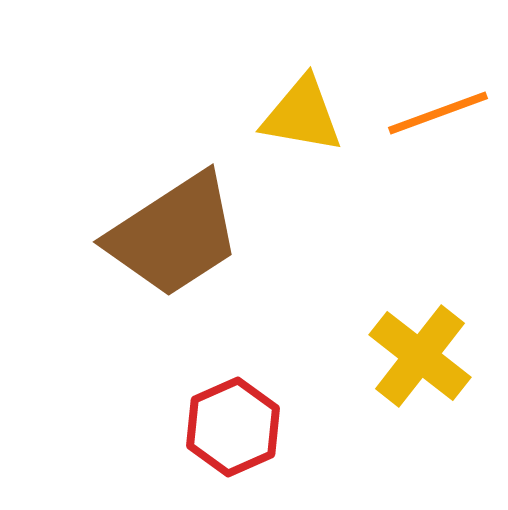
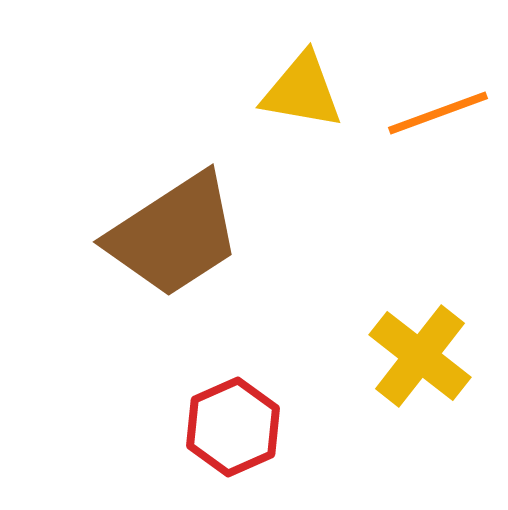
yellow triangle: moved 24 px up
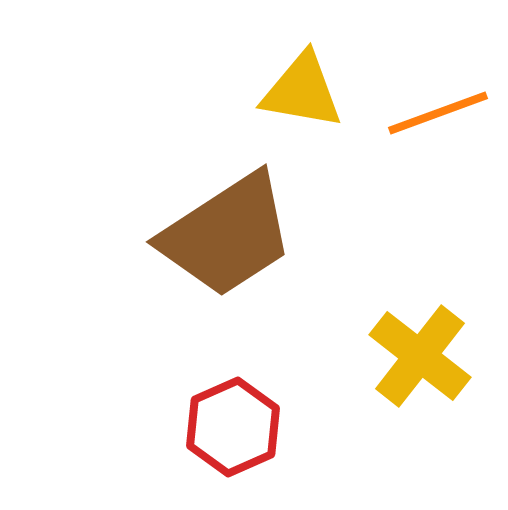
brown trapezoid: moved 53 px right
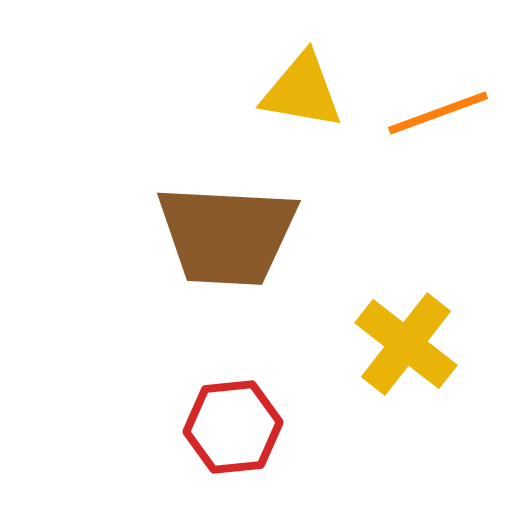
brown trapezoid: rotated 36 degrees clockwise
yellow cross: moved 14 px left, 12 px up
red hexagon: rotated 18 degrees clockwise
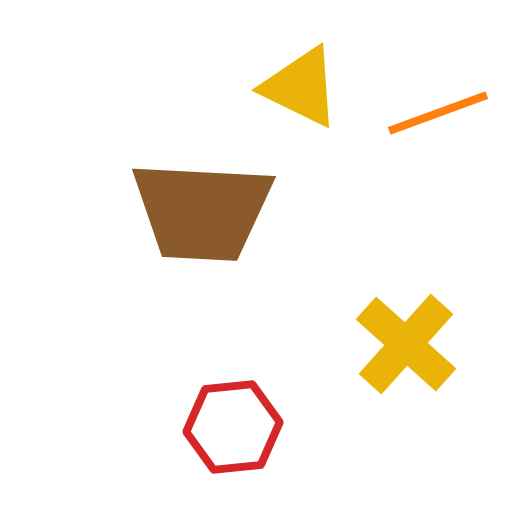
yellow triangle: moved 1 px left, 4 px up; rotated 16 degrees clockwise
brown trapezoid: moved 25 px left, 24 px up
yellow cross: rotated 4 degrees clockwise
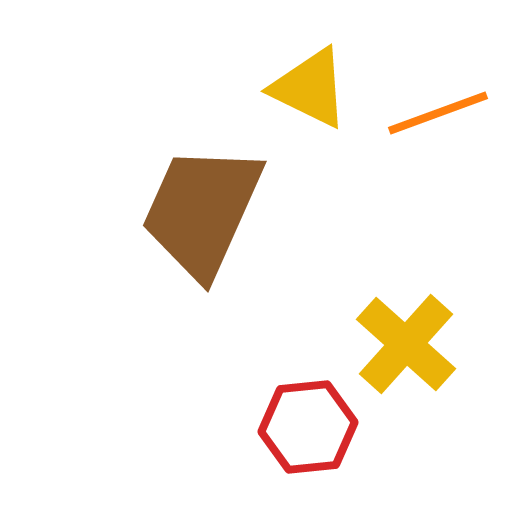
yellow triangle: moved 9 px right, 1 px down
brown trapezoid: rotated 111 degrees clockwise
red hexagon: moved 75 px right
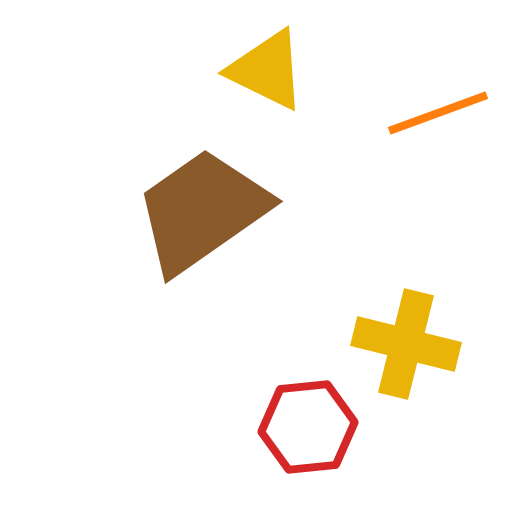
yellow triangle: moved 43 px left, 18 px up
brown trapezoid: rotated 31 degrees clockwise
yellow cross: rotated 28 degrees counterclockwise
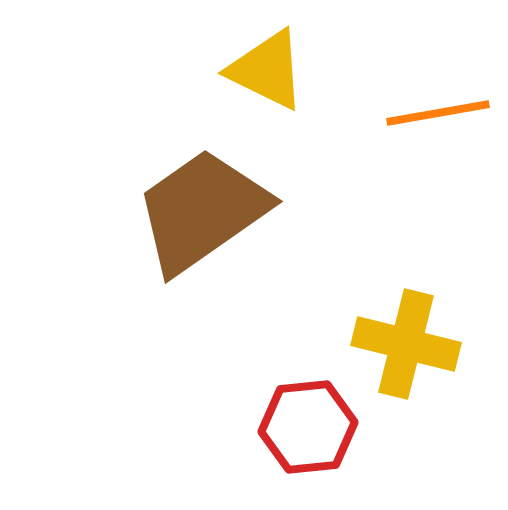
orange line: rotated 10 degrees clockwise
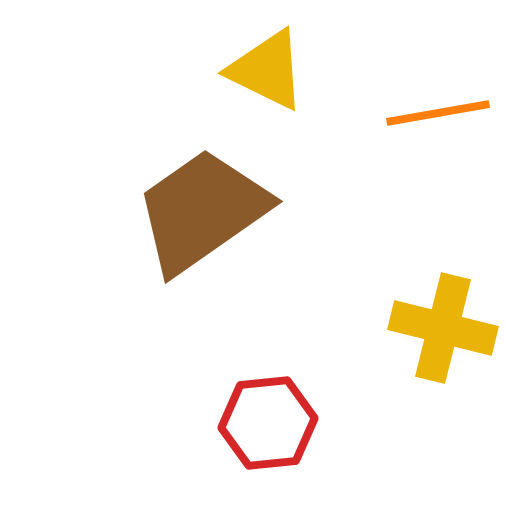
yellow cross: moved 37 px right, 16 px up
red hexagon: moved 40 px left, 4 px up
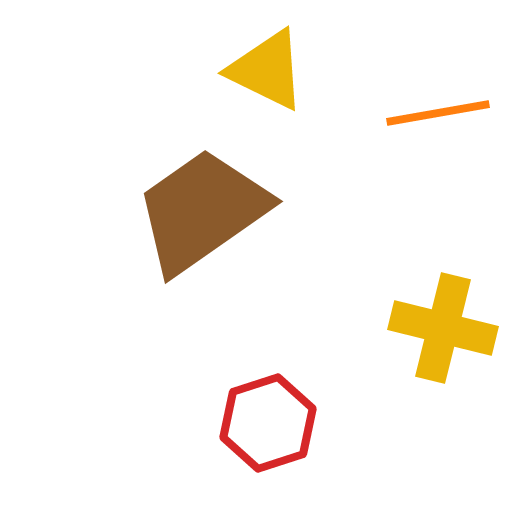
red hexagon: rotated 12 degrees counterclockwise
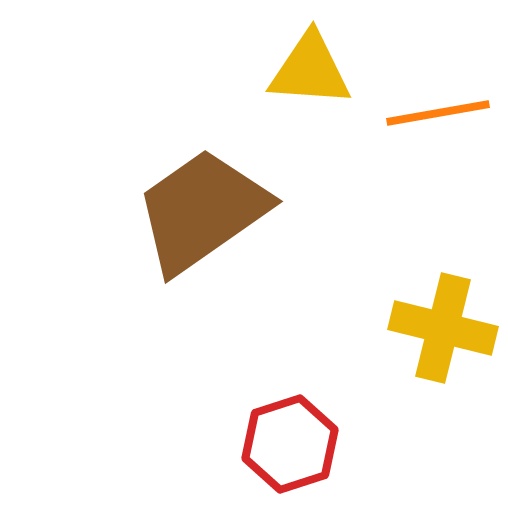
yellow triangle: moved 43 px right; rotated 22 degrees counterclockwise
red hexagon: moved 22 px right, 21 px down
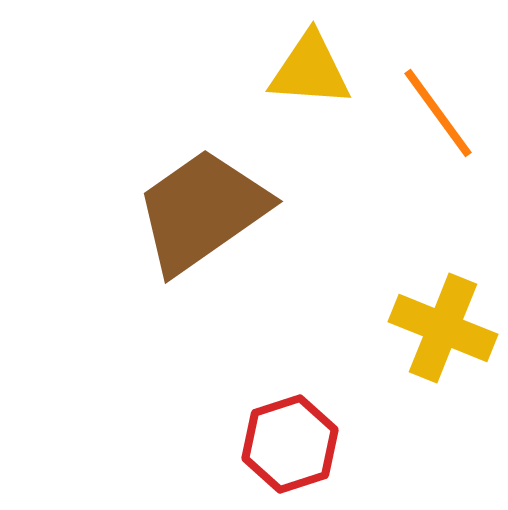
orange line: rotated 64 degrees clockwise
yellow cross: rotated 8 degrees clockwise
